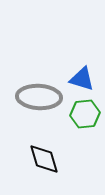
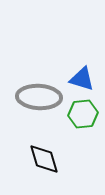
green hexagon: moved 2 px left
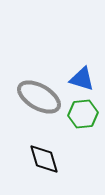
gray ellipse: rotated 27 degrees clockwise
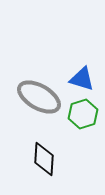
green hexagon: rotated 12 degrees counterclockwise
black diamond: rotated 20 degrees clockwise
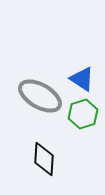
blue triangle: rotated 16 degrees clockwise
gray ellipse: moved 1 px right, 1 px up
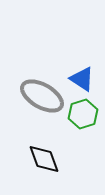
gray ellipse: moved 2 px right
black diamond: rotated 24 degrees counterclockwise
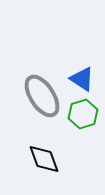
gray ellipse: rotated 27 degrees clockwise
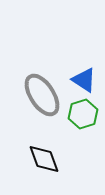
blue triangle: moved 2 px right, 1 px down
gray ellipse: moved 1 px up
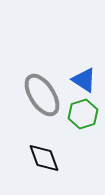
black diamond: moved 1 px up
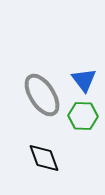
blue triangle: rotated 20 degrees clockwise
green hexagon: moved 2 px down; rotated 20 degrees clockwise
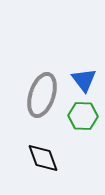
gray ellipse: rotated 51 degrees clockwise
black diamond: moved 1 px left
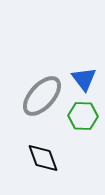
blue triangle: moved 1 px up
gray ellipse: moved 1 px down; rotated 24 degrees clockwise
